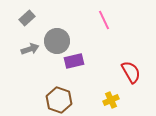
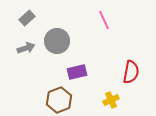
gray arrow: moved 4 px left, 1 px up
purple rectangle: moved 3 px right, 11 px down
red semicircle: rotated 40 degrees clockwise
brown hexagon: rotated 20 degrees clockwise
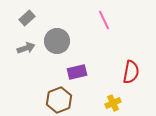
yellow cross: moved 2 px right, 3 px down
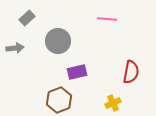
pink line: moved 3 px right, 1 px up; rotated 60 degrees counterclockwise
gray circle: moved 1 px right
gray arrow: moved 11 px left; rotated 12 degrees clockwise
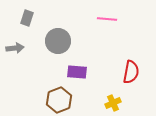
gray rectangle: rotated 28 degrees counterclockwise
purple rectangle: rotated 18 degrees clockwise
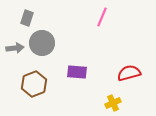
pink line: moved 5 px left, 2 px up; rotated 72 degrees counterclockwise
gray circle: moved 16 px left, 2 px down
red semicircle: moved 2 px left, 1 px down; rotated 115 degrees counterclockwise
brown hexagon: moved 25 px left, 16 px up
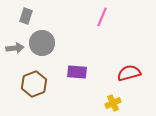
gray rectangle: moved 1 px left, 2 px up
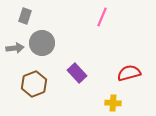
gray rectangle: moved 1 px left
purple rectangle: moved 1 px down; rotated 42 degrees clockwise
yellow cross: rotated 28 degrees clockwise
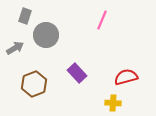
pink line: moved 3 px down
gray circle: moved 4 px right, 8 px up
gray arrow: rotated 24 degrees counterclockwise
red semicircle: moved 3 px left, 4 px down
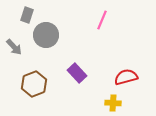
gray rectangle: moved 2 px right, 1 px up
gray arrow: moved 1 px left, 1 px up; rotated 78 degrees clockwise
